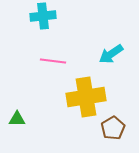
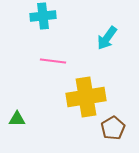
cyan arrow: moved 4 px left, 16 px up; rotated 20 degrees counterclockwise
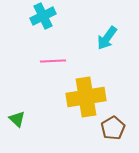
cyan cross: rotated 20 degrees counterclockwise
pink line: rotated 10 degrees counterclockwise
green triangle: rotated 42 degrees clockwise
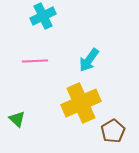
cyan arrow: moved 18 px left, 22 px down
pink line: moved 18 px left
yellow cross: moved 5 px left, 6 px down; rotated 15 degrees counterclockwise
brown pentagon: moved 3 px down
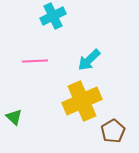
cyan cross: moved 10 px right
cyan arrow: rotated 10 degrees clockwise
yellow cross: moved 1 px right, 2 px up
green triangle: moved 3 px left, 2 px up
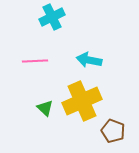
cyan cross: moved 1 px left, 1 px down
cyan arrow: rotated 55 degrees clockwise
green triangle: moved 31 px right, 9 px up
brown pentagon: rotated 20 degrees counterclockwise
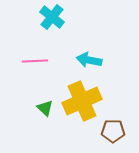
cyan cross: rotated 25 degrees counterclockwise
brown pentagon: rotated 20 degrees counterclockwise
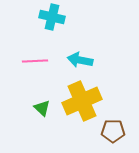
cyan cross: rotated 25 degrees counterclockwise
cyan arrow: moved 9 px left
green triangle: moved 3 px left
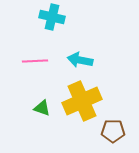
green triangle: rotated 24 degrees counterclockwise
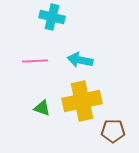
yellow cross: rotated 12 degrees clockwise
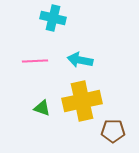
cyan cross: moved 1 px right, 1 px down
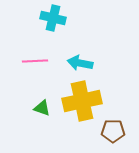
cyan arrow: moved 3 px down
